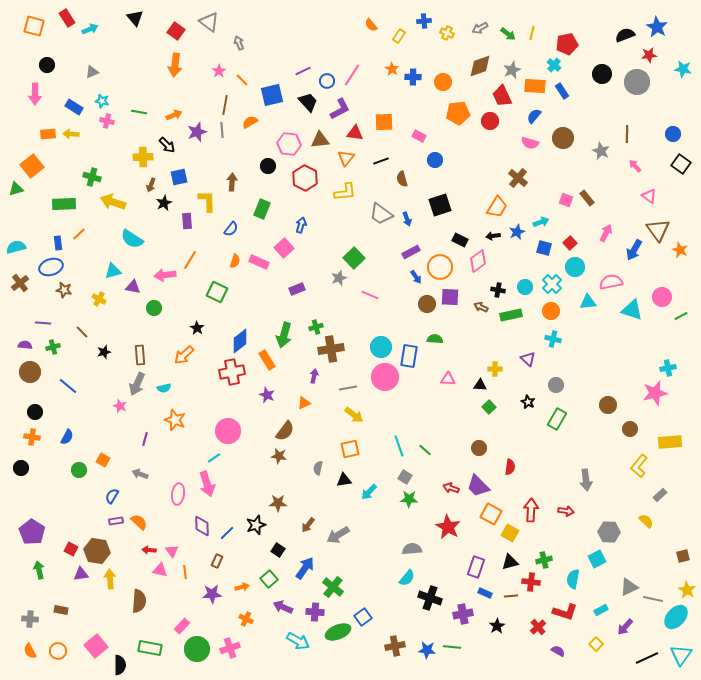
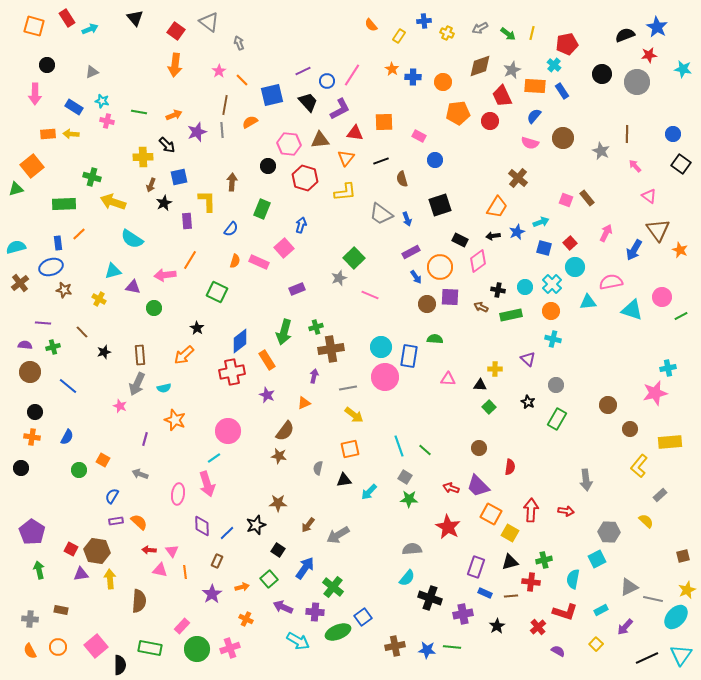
red hexagon at (305, 178): rotated 10 degrees counterclockwise
green arrow at (284, 335): moved 3 px up
yellow star at (687, 590): rotated 18 degrees clockwise
purple star at (212, 594): rotated 30 degrees counterclockwise
orange circle at (58, 651): moved 4 px up
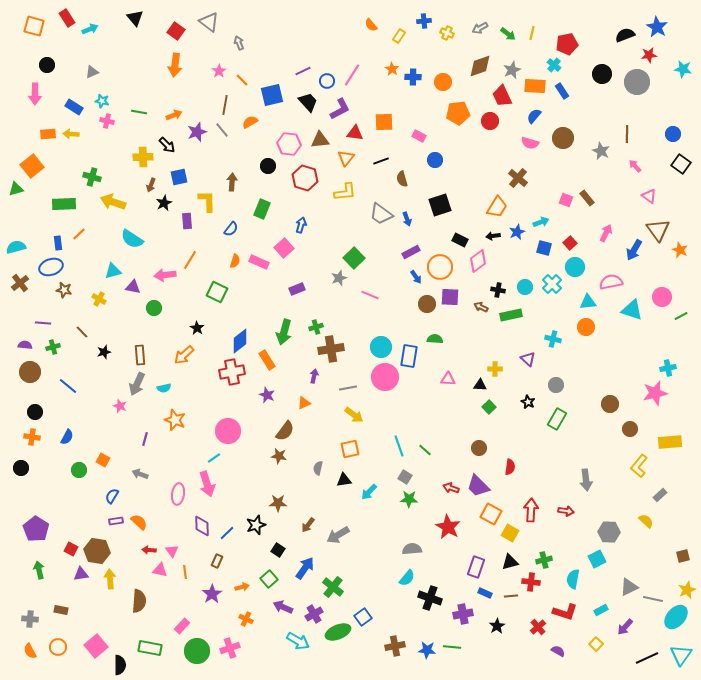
gray line at (222, 130): rotated 35 degrees counterclockwise
orange circle at (551, 311): moved 35 px right, 16 px down
brown circle at (608, 405): moved 2 px right, 1 px up
purple pentagon at (32, 532): moved 4 px right, 3 px up
purple cross at (315, 612): moved 1 px left, 2 px down; rotated 36 degrees counterclockwise
green circle at (197, 649): moved 2 px down
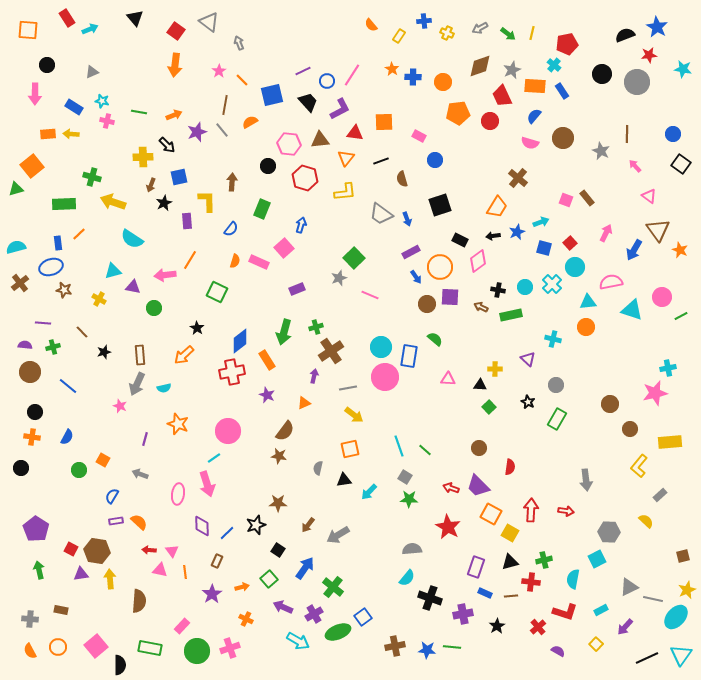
orange square at (34, 26): moved 6 px left, 4 px down; rotated 10 degrees counterclockwise
green semicircle at (435, 339): rotated 35 degrees clockwise
brown cross at (331, 349): moved 2 px down; rotated 25 degrees counterclockwise
orange star at (175, 420): moved 3 px right, 4 px down
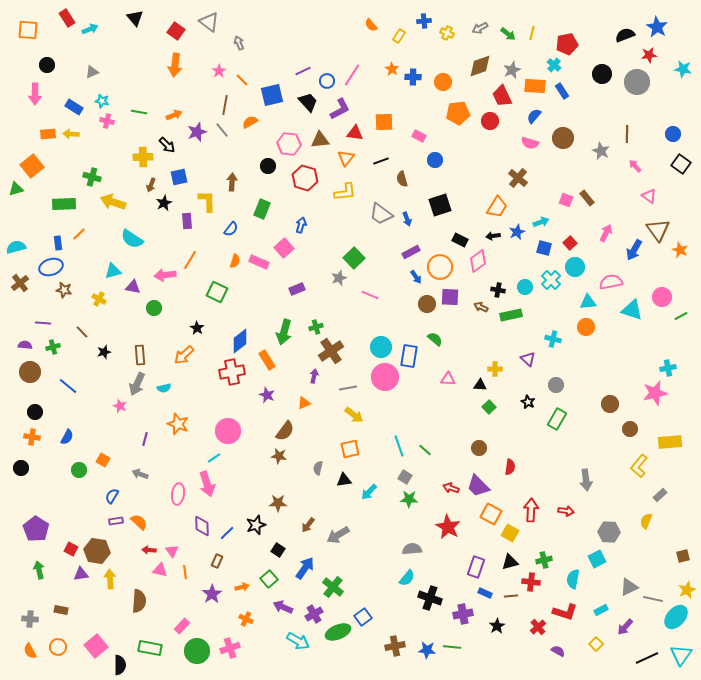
cyan cross at (552, 284): moved 1 px left, 4 px up
yellow semicircle at (646, 521): rotated 112 degrees counterclockwise
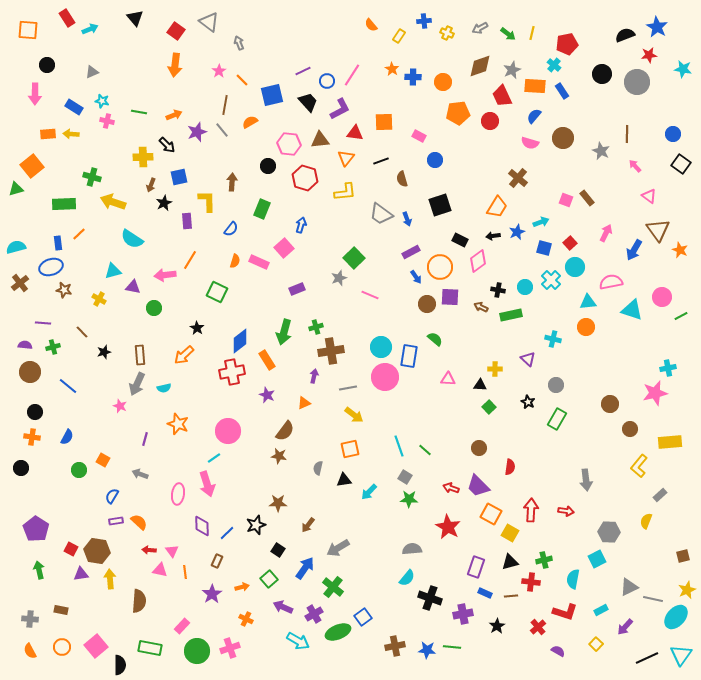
brown cross at (331, 351): rotated 25 degrees clockwise
gray arrow at (338, 535): moved 13 px down
orange circle at (58, 647): moved 4 px right
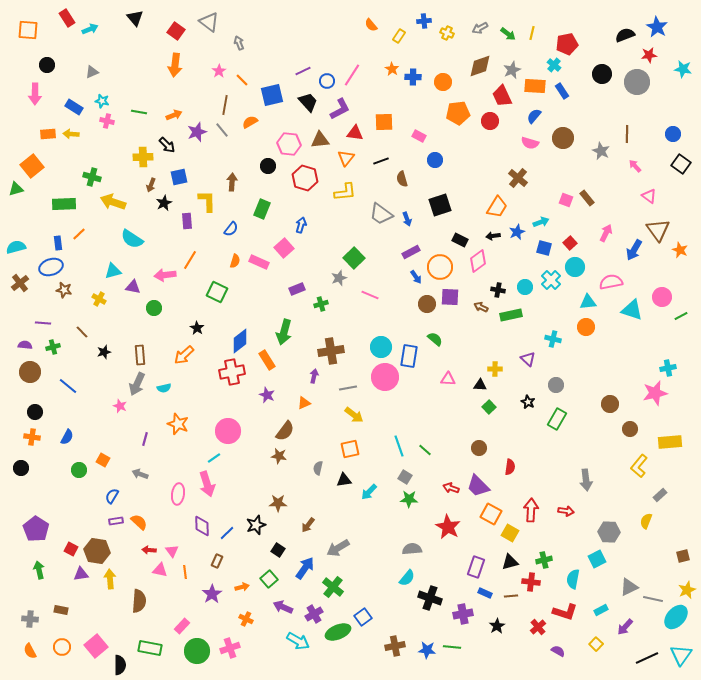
green cross at (316, 327): moved 5 px right, 23 px up
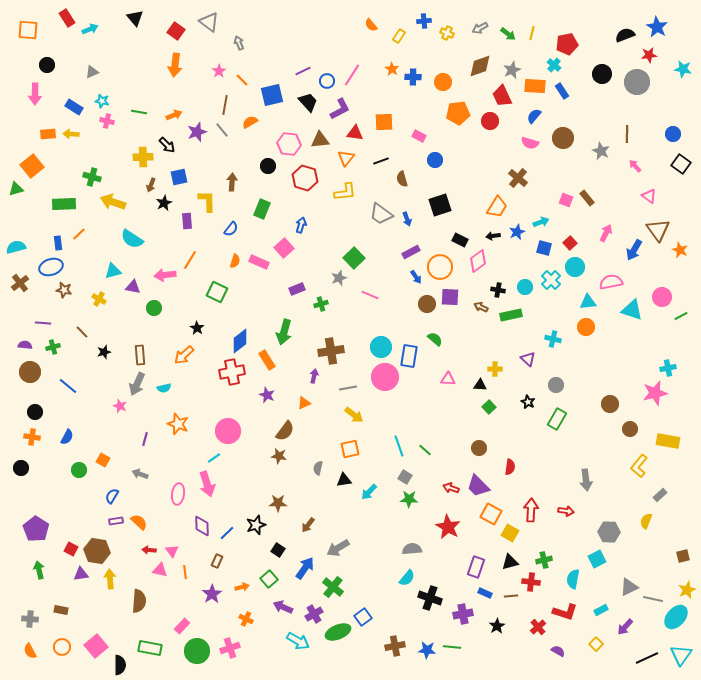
yellow rectangle at (670, 442): moved 2 px left, 1 px up; rotated 15 degrees clockwise
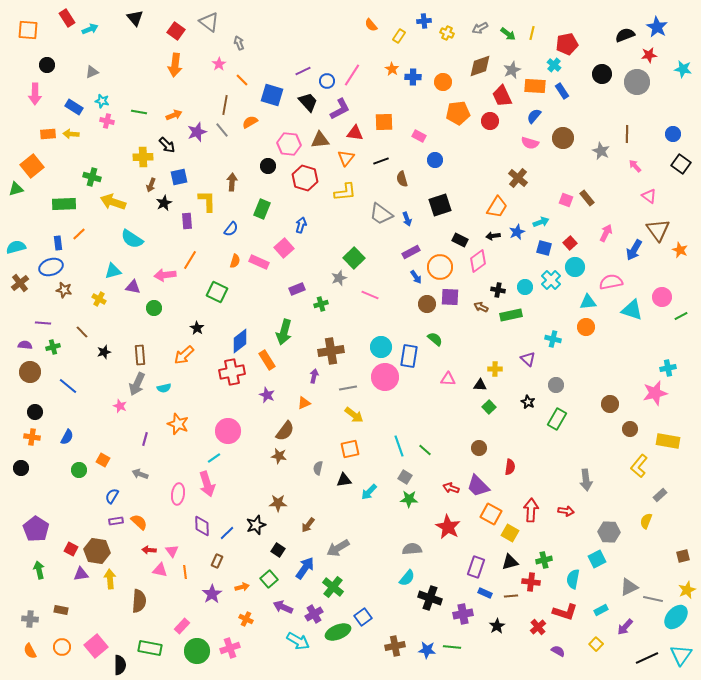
pink star at (219, 71): moved 7 px up
blue square at (272, 95): rotated 30 degrees clockwise
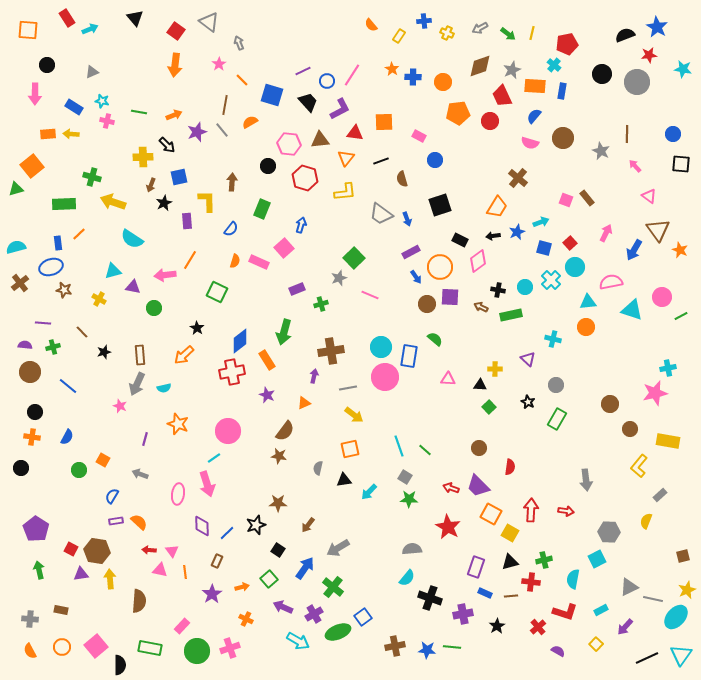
blue rectangle at (562, 91): rotated 42 degrees clockwise
black square at (681, 164): rotated 30 degrees counterclockwise
